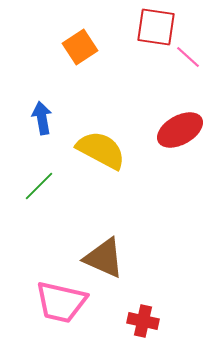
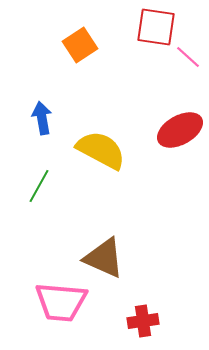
orange square: moved 2 px up
green line: rotated 16 degrees counterclockwise
pink trapezoid: rotated 8 degrees counterclockwise
red cross: rotated 20 degrees counterclockwise
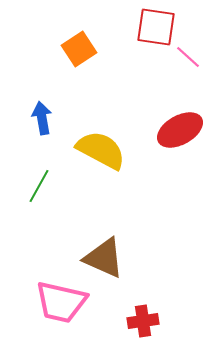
orange square: moved 1 px left, 4 px down
pink trapezoid: rotated 8 degrees clockwise
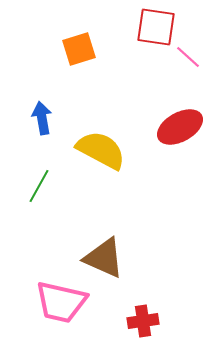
orange square: rotated 16 degrees clockwise
red ellipse: moved 3 px up
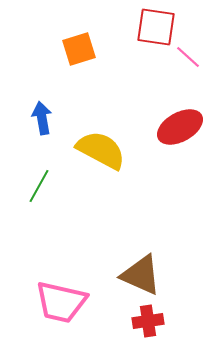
brown triangle: moved 37 px right, 17 px down
red cross: moved 5 px right
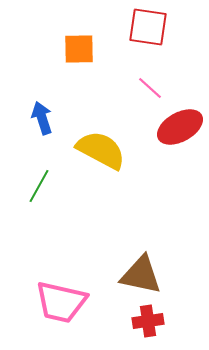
red square: moved 8 px left
orange square: rotated 16 degrees clockwise
pink line: moved 38 px left, 31 px down
blue arrow: rotated 8 degrees counterclockwise
brown triangle: rotated 12 degrees counterclockwise
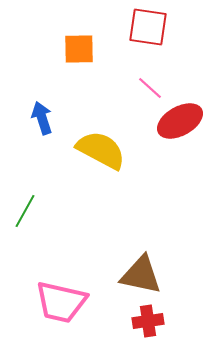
red ellipse: moved 6 px up
green line: moved 14 px left, 25 px down
